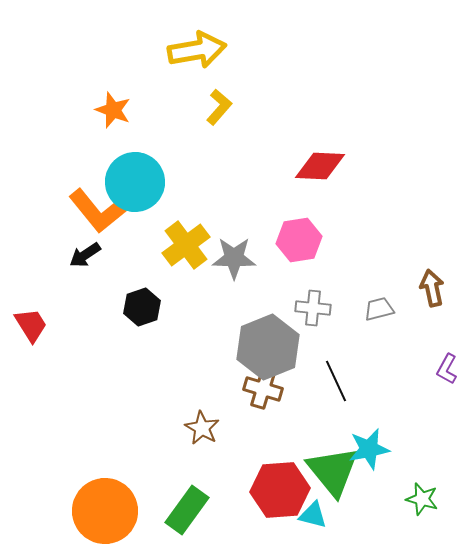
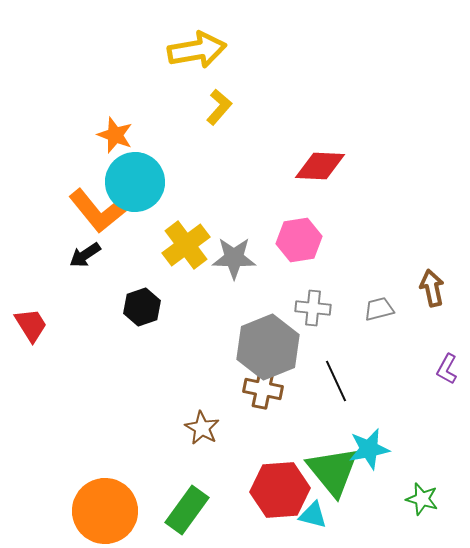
orange star: moved 2 px right, 25 px down
brown cross: rotated 6 degrees counterclockwise
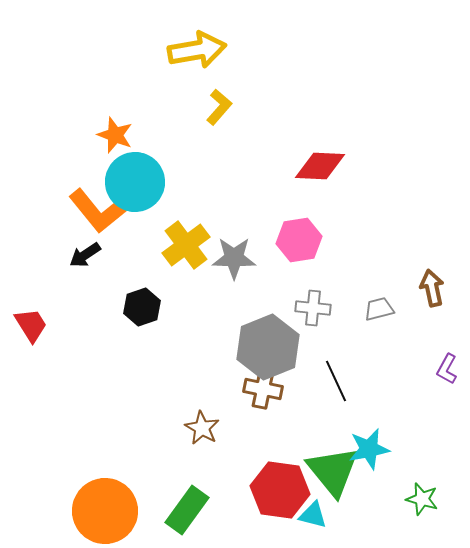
red hexagon: rotated 12 degrees clockwise
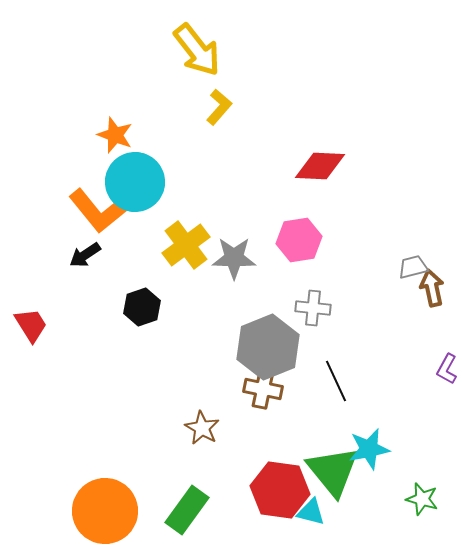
yellow arrow: rotated 62 degrees clockwise
gray trapezoid: moved 34 px right, 42 px up
cyan triangle: moved 2 px left, 3 px up
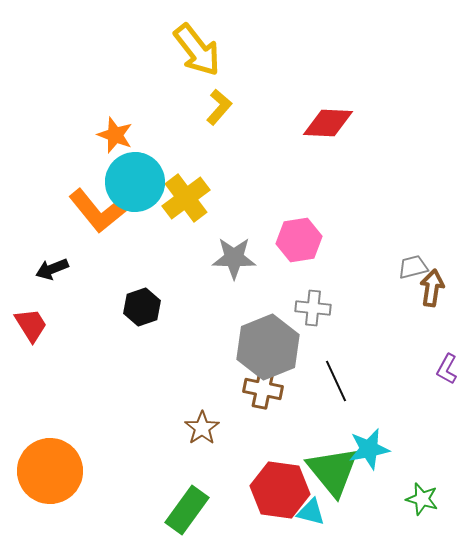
red diamond: moved 8 px right, 43 px up
yellow cross: moved 47 px up
black arrow: moved 33 px left, 14 px down; rotated 12 degrees clockwise
brown arrow: rotated 21 degrees clockwise
brown star: rotated 8 degrees clockwise
orange circle: moved 55 px left, 40 px up
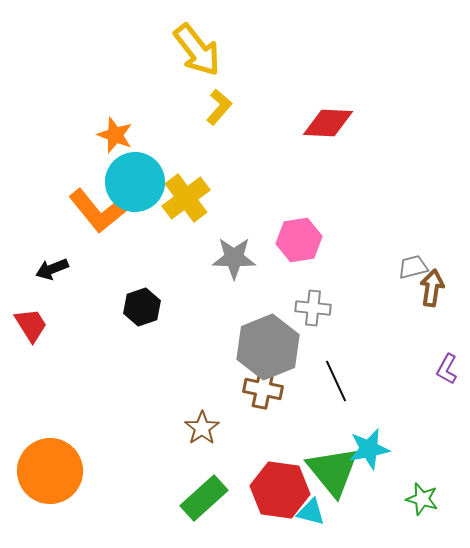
green rectangle: moved 17 px right, 12 px up; rotated 12 degrees clockwise
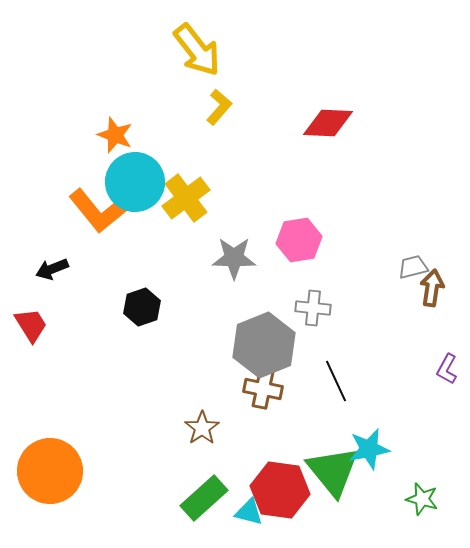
gray hexagon: moved 4 px left, 2 px up
cyan triangle: moved 62 px left
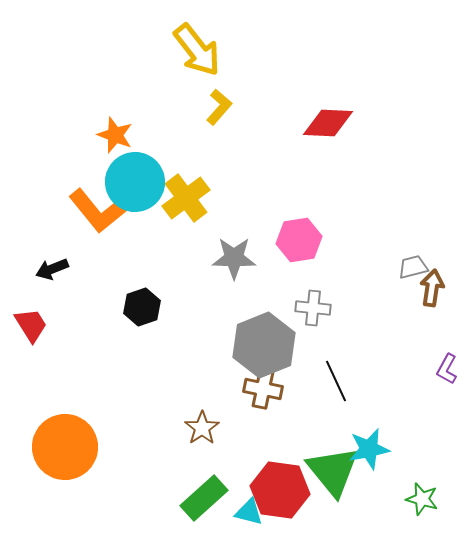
orange circle: moved 15 px right, 24 px up
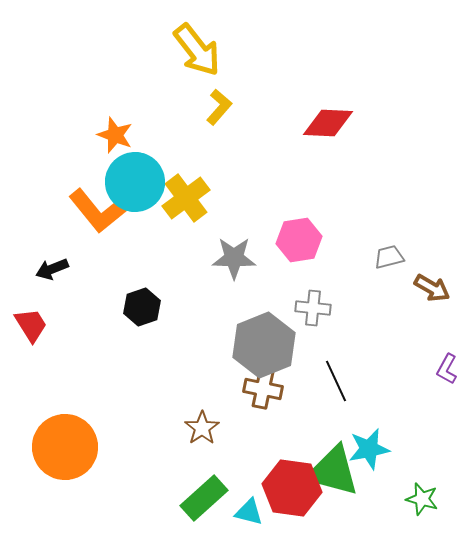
gray trapezoid: moved 24 px left, 10 px up
brown arrow: rotated 111 degrees clockwise
green triangle: rotated 36 degrees counterclockwise
red hexagon: moved 12 px right, 2 px up
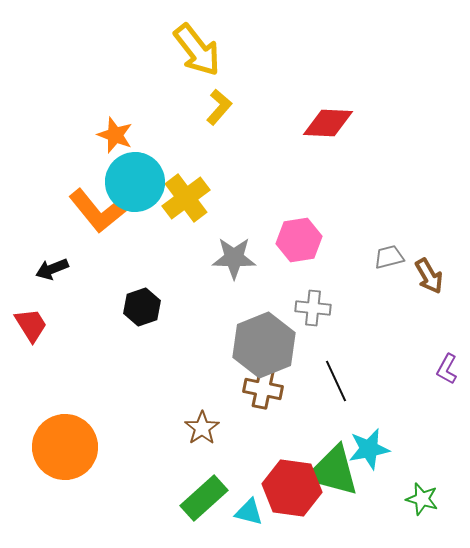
brown arrow: moved 3 px left, 12 px up; rotated 30 degrees clockwise
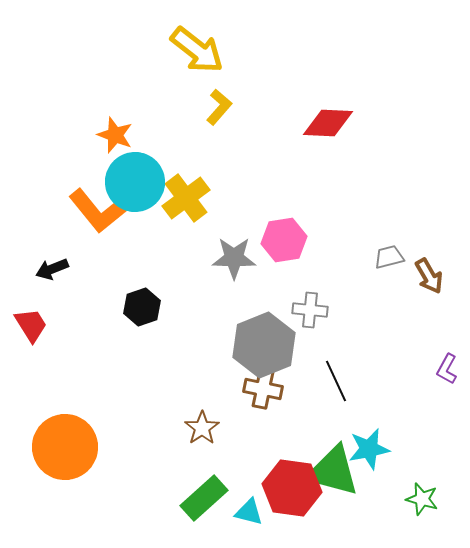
yellow arrow: rotated 14 degrees counterclockwise
pink hexagon: moved 15 px left
gray cross: moved 3 px left, 2 px down
